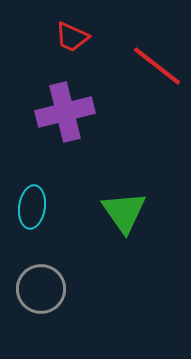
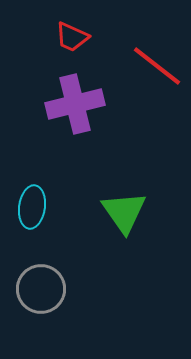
purple cross: moved 10 px right, 8 px up
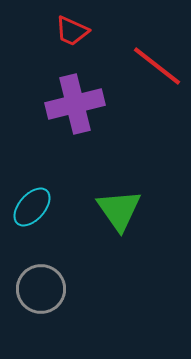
red trapezoid: moved 6 px up
cyan ellipse: rotated 33 degrees clockwise
green triangle: moved 5 px left, 2 px up
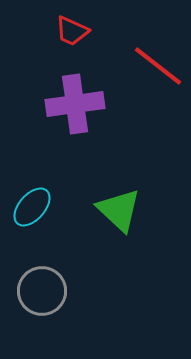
red line: moved 1 px right
purple cross: rotated 6 degrees clockwise
green triangle: rotated 12 degrees counterclockwise
gray circle: moved 1 px right, 2 px down
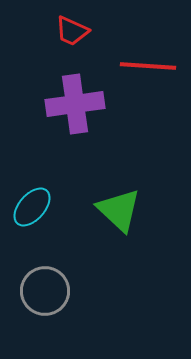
red line: moved 10 px left; rotated 34 degrees counterclockwise
gray circle: moved 3 px right
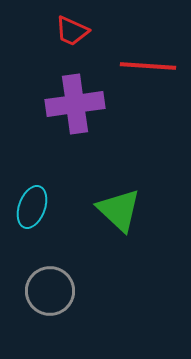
cyan ellipse: rotated 21 degrees counterclockwise
gray circle: moved 5 px right
